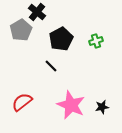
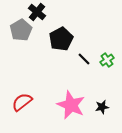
green cross: moved 11 px right, 19 px down; rotated 16 degrees counterclockwise
black line: moved 33 px right, 7 px up
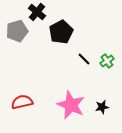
gray pentagon: moved 4 px left, 1 px down; rotated 15 degrees clockwise
black pentagon: moved 7 px up
green cross: moved 1 px down
red semicircle: rotated 25 degrees clockwise
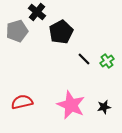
black star: moved 2 px right
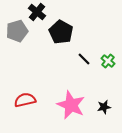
black pentagon: rotated 15 degrees counterclockwise
green cross: moved 1 px right; rotated 16 degrees counterclockwise
red semicircle: moved 3 px right, 2 px up
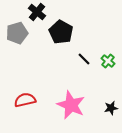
gray pentagon: moved 2 px down
black star: moved 7 px right, 1 px down
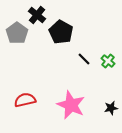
black cross: moved 3 px down
gray pentagon: rotated 20 degrees counterclockwise
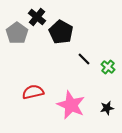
black cross: moved 2 px down
green cross: moved 6 px down
red semicircle: moved 8 px right, 8 px up
black star: moved 4 px left
